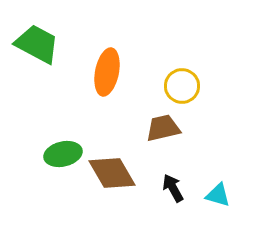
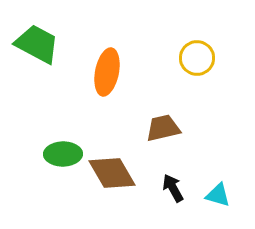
yellow circle: moved 15 px right, 28 px up
green ellipse: rotated 12 degrees clockwise
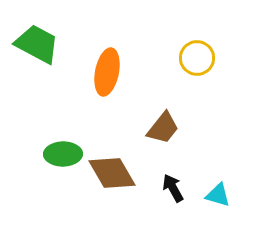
brown trapezoid: rotated 141 degrees clockwise
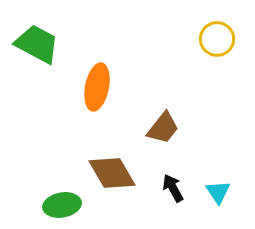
yellow circle: moved 20 px right, 19 px up
orange ellipse: moved 10 px left, 15 px down
green ellipse: moved 1 px left, 51 px down; rotated 9 degrees counterclockwise
cyan triangle: moved 3 px up; rotated 40 degrees clockwise
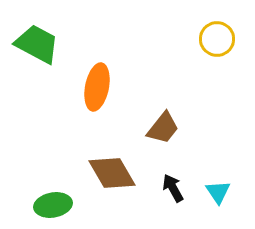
green ellipse: moved 9 px left
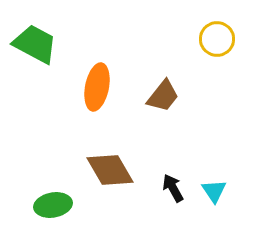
green trapezoid: moved 2 px left
brown trapezoid: moved 32 px up
brown diamond: moved 2 px left, 3 px up
cyan triangle: moved 4 px left, 1 px up
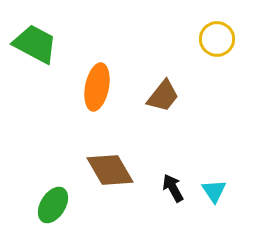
green ellipse: rotated 48 degrees counterclockwise
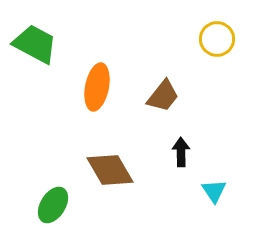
black arrow: moved 8 px right, 36 px up; rotated 28 degrees clockwise
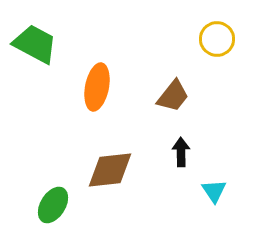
brown trapezoid: moved 10 px right
brown diamond: rotated 66 degrees counterclockwise
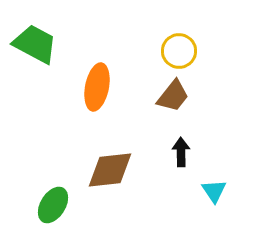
yellow circle: moved 38 px left, 12 px down
